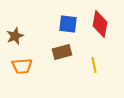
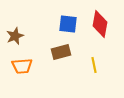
brown rectangle: moved 1 px left
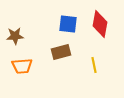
brown star: rotated 18 degrees clockwise
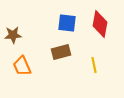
blue square: moved 1 px left, 1 px up
brown star: moved 2 px left, 1 px up
orange trapezoid: rotated 70 degrees clockwise
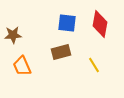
yellow line: rotated 21 degrees counterclockwise
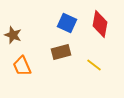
blue square: rotated 18 degrees clockwise
brown star: rotated 24 degrees clockwise
yellow line: rotated 21 degrees counterclockwise
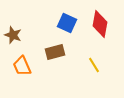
brown rectangle: moved 6 px left
yellow line: rotated 21 degrees clockwise
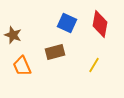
yellow line: rotated 63 degrees clockwise
